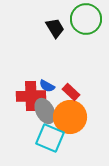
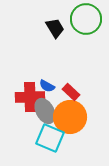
red cross: moved 1 px left, 1 px down
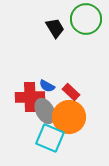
orange circle: moved 1 px left
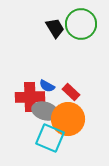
green circle: moved 5 px left, 5 px down
gray ellipse: rotated 45 degrees counterclockwise
orange circle: moved 1 px left, 2 px down
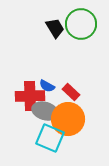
red cross: moved 1 px up
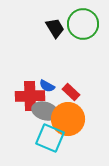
green circle: moved 2 px right
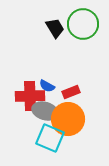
red rectangle: rotated 66 degrees counterclockwise
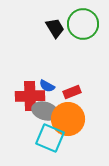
red rectangle: moved 1 px right
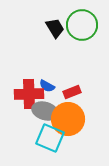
green circle: moved 1 px left, 1 px down
red cross: moved 1 px left, 2 px up
